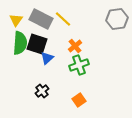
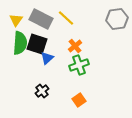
yellow line: moved 3 px right, 1 px up
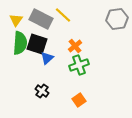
yellow line: moved 3 px left, 3 px up
black cross: rotated 16 degrees counterclockwise
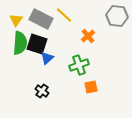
yellow line: moved 1 px right
gray hexagon: moved 3 px up; rotated 15 degrees clockwise
orange cross: moved 13 px right, 10 px up
orange square: moved 12 px right, 13 px up; rotated 24 degrees clockwise
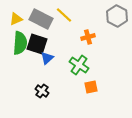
gray hexagon: rotated 20 degrees clockwise
yellow triangle: moved 1 px up; rotated 32 degrees clockwise
orange cross: moved 1 px down; rotated 24 degrees clockwise
green cross: rotated 36 degrees counterclockwise
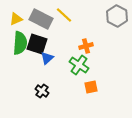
orange cross: moved 2 px left, 9 px down
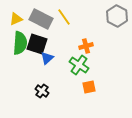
yellow line: moved 2 px down; rotated 12 degrees clockwise
orange square: moved 2 px left
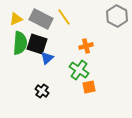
green cross: moved 5 px down
